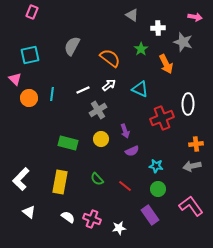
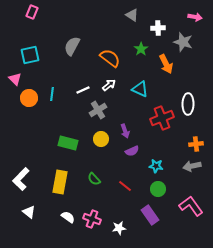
green semicircle: moved 3 px left
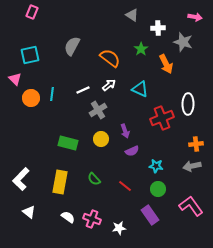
orange circle: moved 2 px right
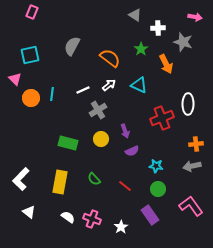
gray triangle: moved 3 px right
cyan triangle: moved 1 px left, 4 px up
white star: moved 2 px right, 1 px up; rotated 24 degrees counterclockwise
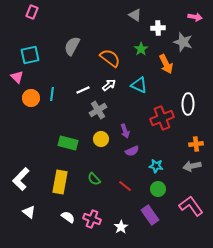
pink triangle: moved 2 px right, 2 px up
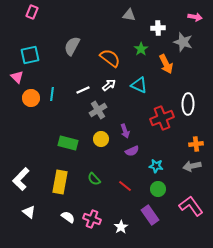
gray triangle: moved 6 px left; rotated 24 degrees counterclockwise
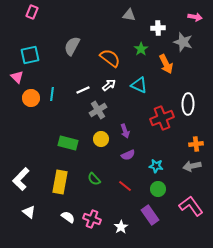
purple semicircle: moved 4 px left, 4 px down
